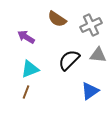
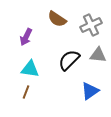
purple arrow: rotated 96 degrees counterclockwise
cyan triangle: rotated 30 degrees clockwise
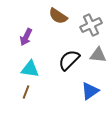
brown semicircle: moved 1 px right, 3 px up
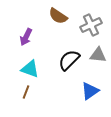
cyan triangle: rotated 12 degrees clockwise
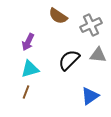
purple arrow: moved 2 px right, 5 px down
cyan triangle: rotated 36 degrees counterclockwise
blue triangle: moved 5 px down
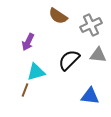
cyan triangle: moved 6 px right, 3 px down
brown line: moved 1 px left, 2 px up
blue triangle: rotated 42 degrees clockwise
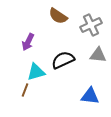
black semicircle: moved 6 px left; rotated 20 degrees clockwise
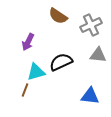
black semicircle: moved 2 px left, 2 px down
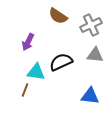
gray triangle: moved 3 px left
cyan triangle: rotated 24 degrees clockwise
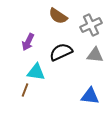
black semicircle: moved 10 px up
